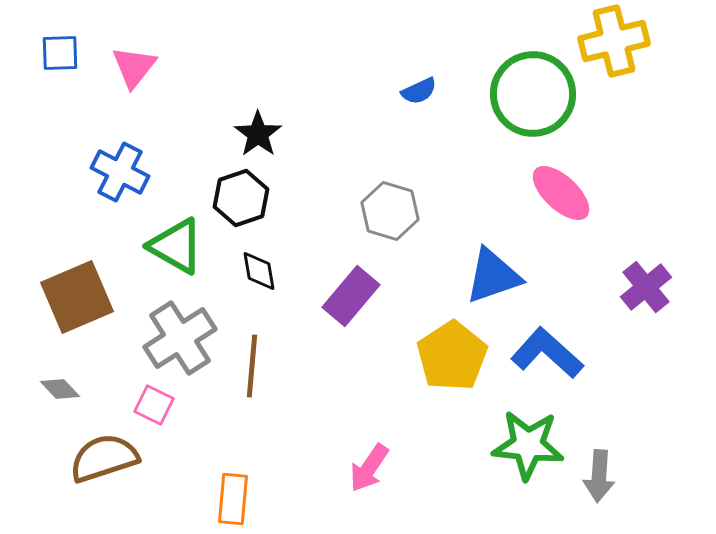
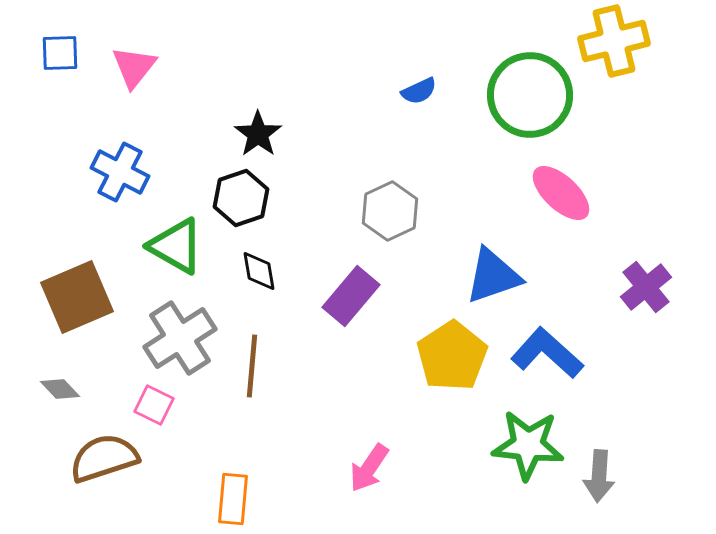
green circle: moved 3 px left, 1 px down
gray hexagon: rotated 18 degrees clockwise
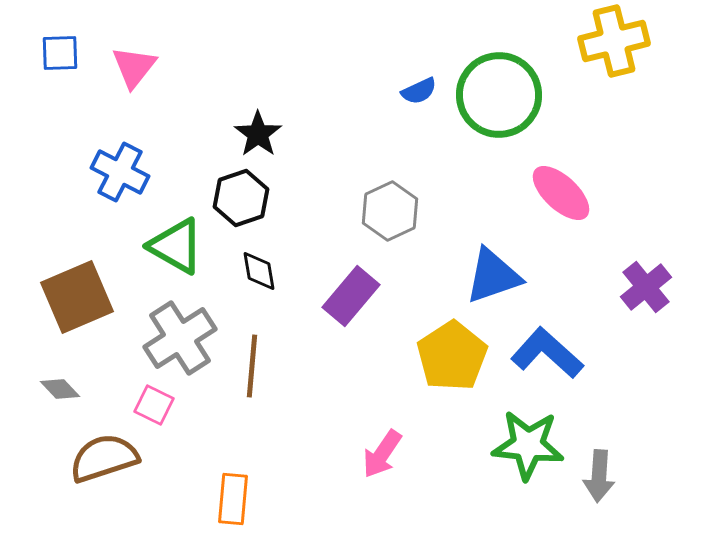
green circle: moved 31 px left
pink arrow: moved 13 px right, 14 px up
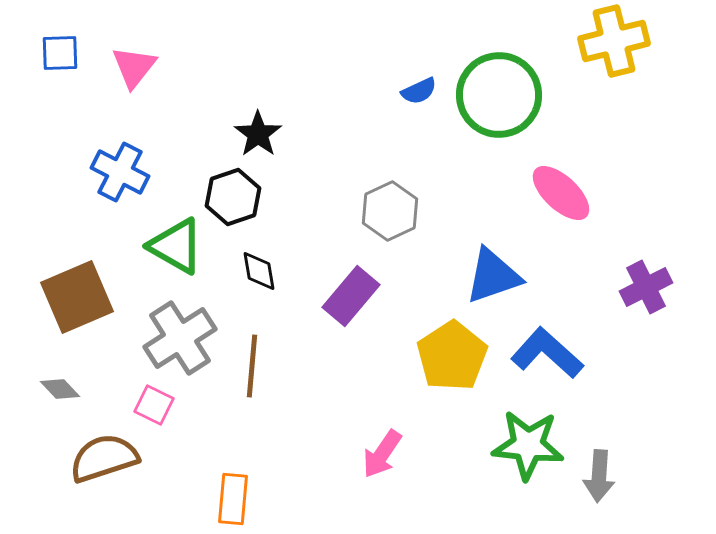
black hexagon: moved 8 px left, 1 px up
purple cross: rotated 12 degrees clockwise
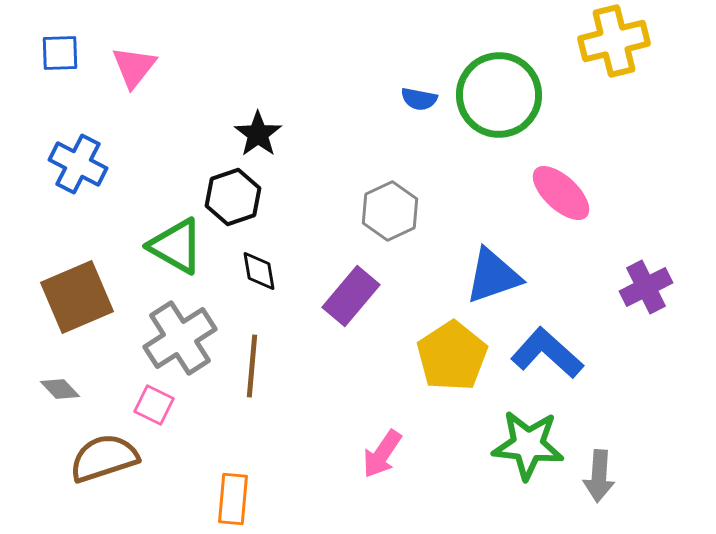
blue semicircle: moved 8 px down; rotated 36 degrees clockwise
blue cross: moved 42 px left, 8 px up
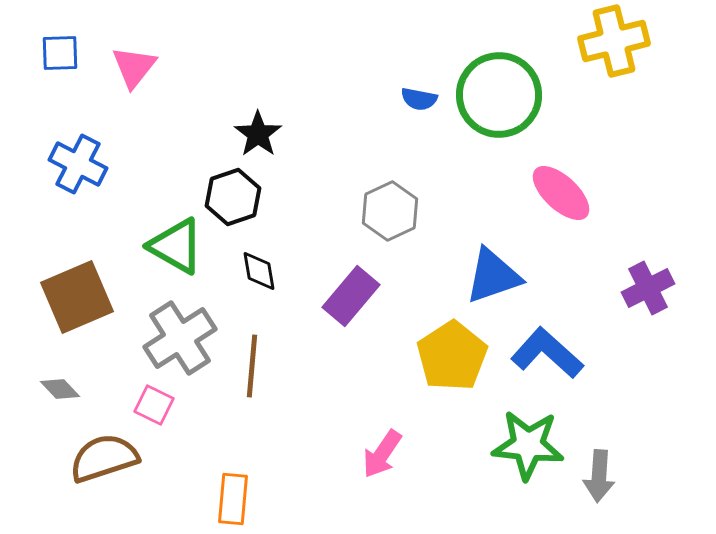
purple cross: moved 2 px right, 1 px down
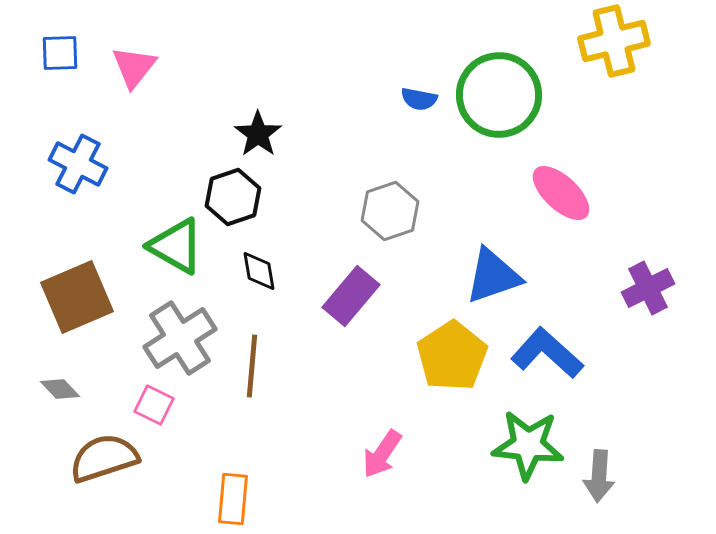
gray hexagon: rotated 6 degrees clockwise
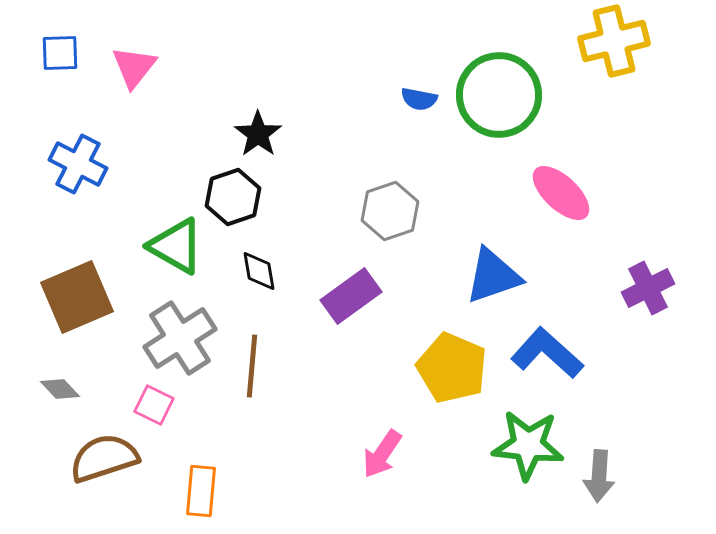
purple rectangle: rotated 14 degrees clockwise
yellow pentagon: moved 12 px down; rotated 16 degrees counterclockwise
orange rectangle: moved 32 px left, 8 px up
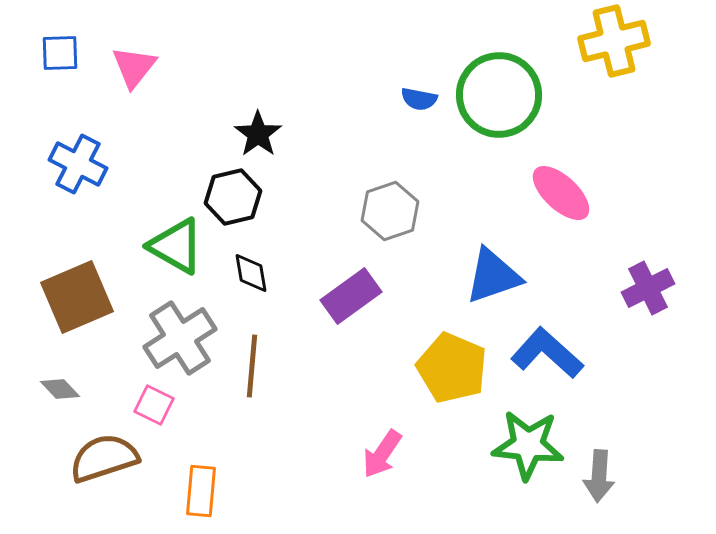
black hexagon: rotated 6 degrees clockwise
black diamond: moved 8 px left, 2 px down
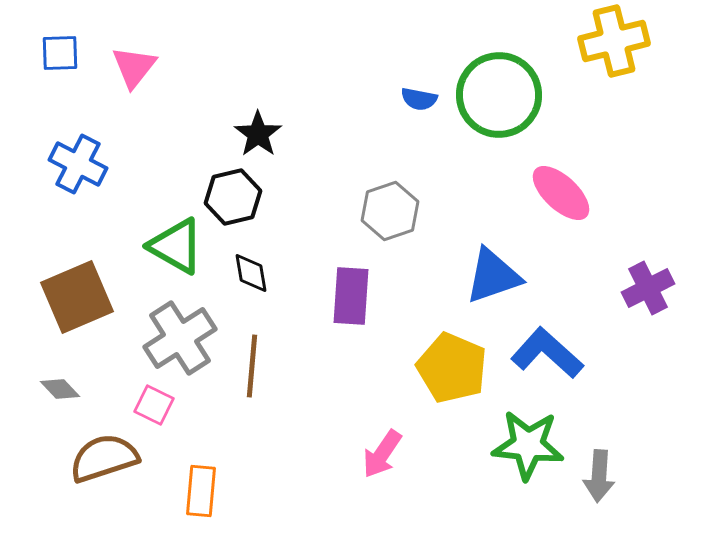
purple rectangle: rotated 50 degrees counterclockwise
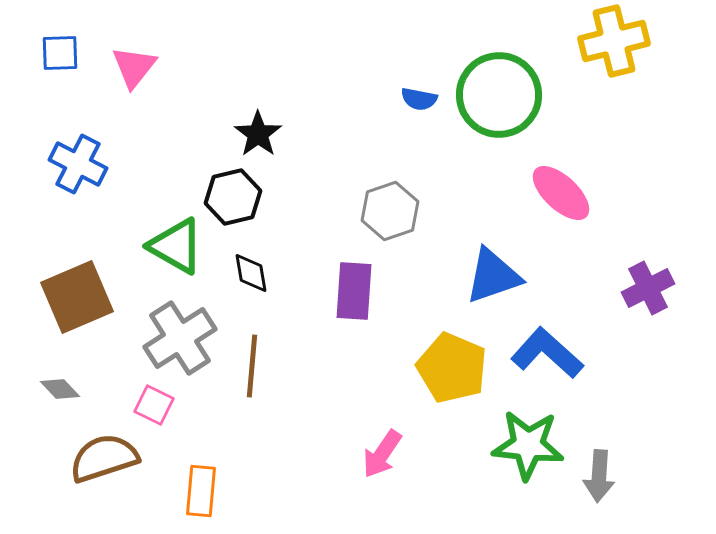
purple rectangle: moved 3 px right, 5 px up
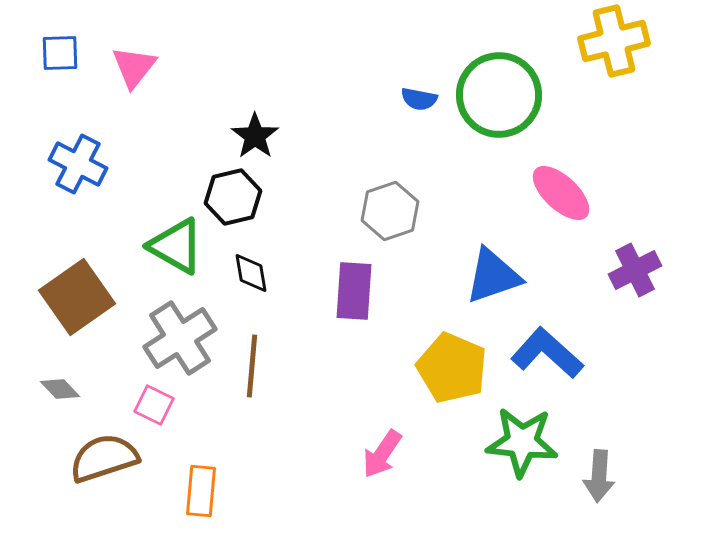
black star: moved 3 px left, 2 px down
purple cross: moved 13 px left, 18 px up
brown square: rotated 12 degrees counterclockwise
green star: moved 6 px left, 3 px up
